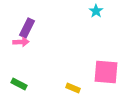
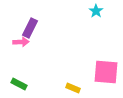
purple rectangle: moved 3 px right
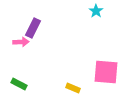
purple rectangle: moved 3 px right
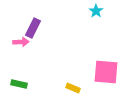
green rectangle: rotated 14 degrees counterclockwise
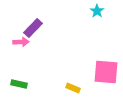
cyan star: moved 1 px right
purple rectangle: rotated 18 degrees clockwise
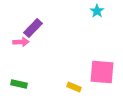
pink square: moved 4 px left
yellow rectangle: moved 1 px right, 1 px up
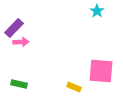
purple rectangle: moved 19 px left
pink square: moved 1 px left, 1 px up
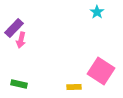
cyan star: moved 1 px down
pink arrow: moved 2 px up; rotated 105 degrees clockwise
pink square: rotated 28 degrees clockwise
yellow rectangle: rotated 24 degrees counterclockwise
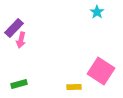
green rectangle: rotated 28 degrees counterclockwise
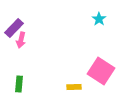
cyan star: moved 2 px right, 7 px down
green rectangle: rotated 70 degrees counterclockwise
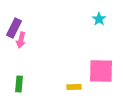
purple rectangle: rotated 18 degrees counterclockwise
pink square: rotated 32 degrees counterclockwise
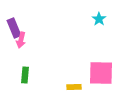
purple rectangle: rotated 48 degrees counterclockwise
pink square: moved 2 px down
green rectangle: moved 6 px right, 9 px up
